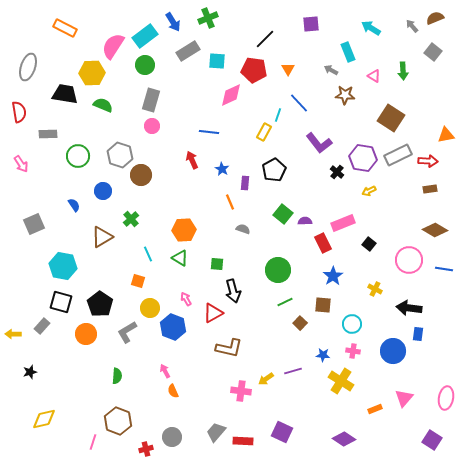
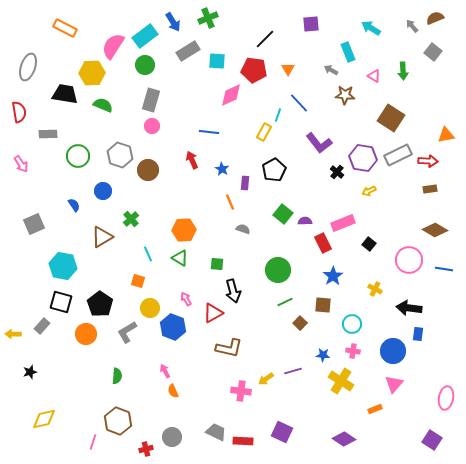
brown circle at (141, 175): moved 7 px right, 5 px up
pink triangle at (404, 398): moved 10 px left, 14 px up
gray trapezoid at (216, 432): rotated 75 degrees clockwise
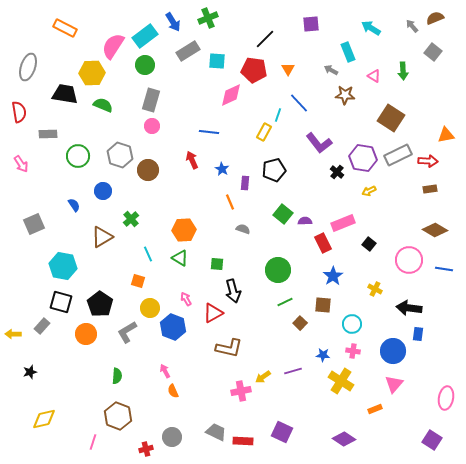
black pentagon at (274, 170): rotated 15 degrees clockwise
yellow arrow at (266, 379): moved 3 px left, 2 px up
pink cross at (241, 391): rotated 18 degrees counterclockwise
brown hexagon at (118, 421): moved 5 px up
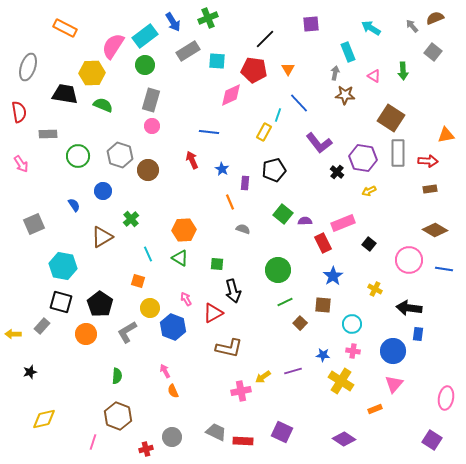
gray arrow at (331, 70): moved 4 px right, 3 px down; rotated 72 degrees clockwise
gray rectangle at (398, 155): moved 2 px up; rotated 64 degrees counterclockwise
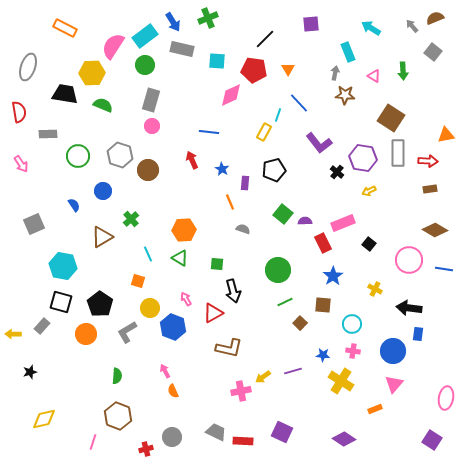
gray rectangle at (188, 51): moved 6 px left, 2 px up; rotated 45 degrees clockwise
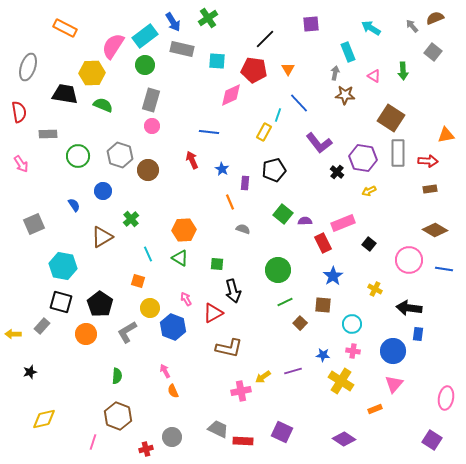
green cross at (208, 18): rotated 12 degrees counterclockwise
gray trapezoid at (216, 432): moved 2 px right, 3 px up
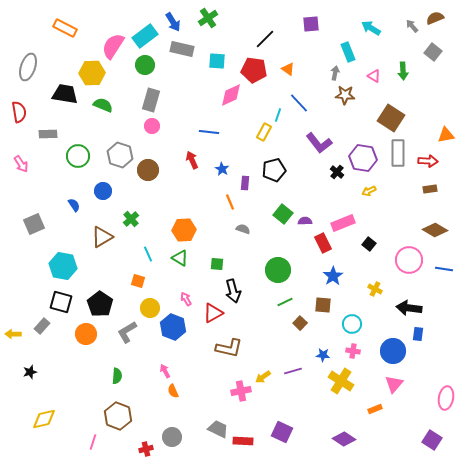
orange triangle at (288, 69): rotated 24 degrees counterclockwise
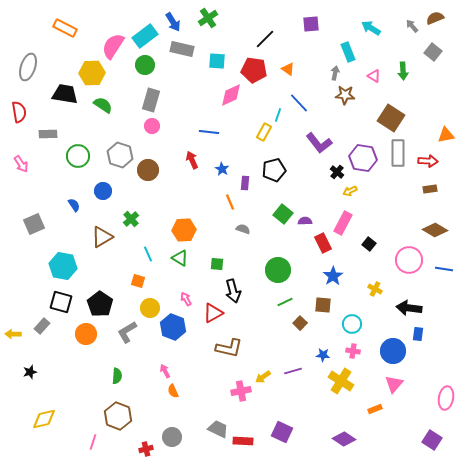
green semicircle at (103, 105): rotated 12 degrees clockwise
yellow arrow at (369, 191): moved 19 px left
pink rectangle at (343, 223): rotated 40 degrees counterclockwise
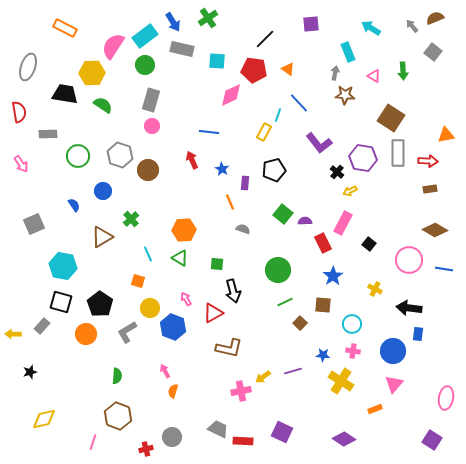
orange semicircle at (173, 391): rotated 40 degrees clockwise
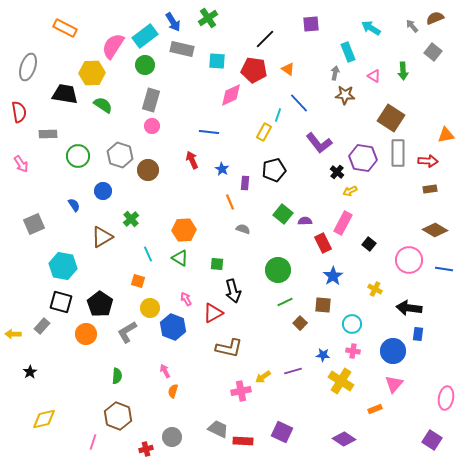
black star at (30, 372): rotated 16 degrees counterclockwise
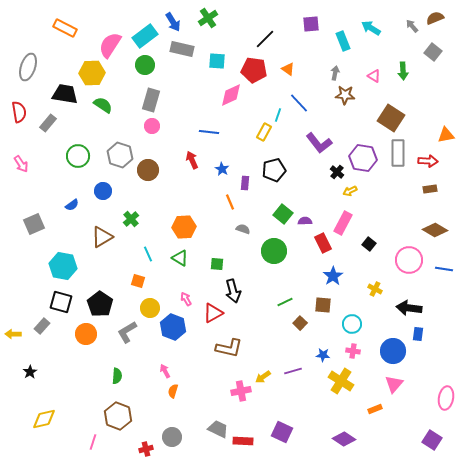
pink semicircle at (113, 46): moved 3 px left, 1 px up
cyan rectangle at (348, 52): moved 5 px left, 11 px up
gray rectangle at (48, 134): moved 11 px up; rotated 48 degrees counterclockwise
blue semicircle at (74, 205): moved 2 px left; rotated 88 degrees clockwise
orange hexagon at (184, 230): moved 3 px up
green circle at (278, 270): moved 4 px left, 19 px up
